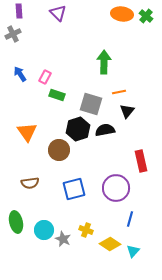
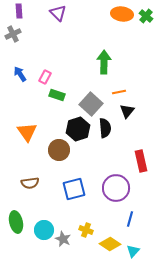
gray square: rotated 25 degrees clockwise
black semicircle: moved 2 px up; rotated 96 degrees clockwise
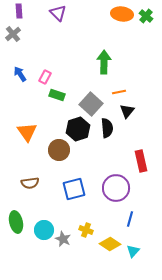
gray cross: rotated 14 degrees counterclockwise
black semicircle: moved 2 px right
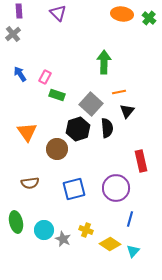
green cross: moved 3 px right, 2 px down
brown circle: moved 2 px left, 1 px up
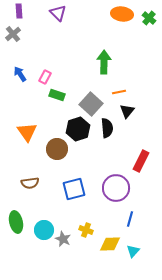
red rectangle: rotated 40 degrees clockwise
yellow diamond: rotated 35 degrees counterclockwise
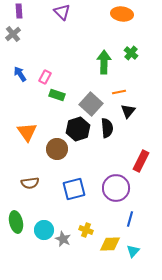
purple triangle: moved 4 px right, 1 px up
green cross: moved 18 px left, 35 px down
black triangle: moved 1 px right
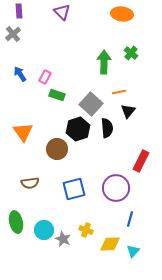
orange triangle: moved 4 px left
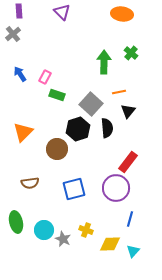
orange triangle: rotated 20 degrees clockwise
red rectangle: moved 13 px left, 1 px down; rotated 10 degrees clockwise
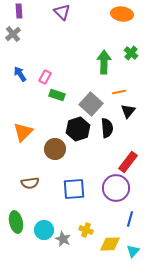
brown circle: moved 2 px left
blue square: rotated 10 degrees clockwise
